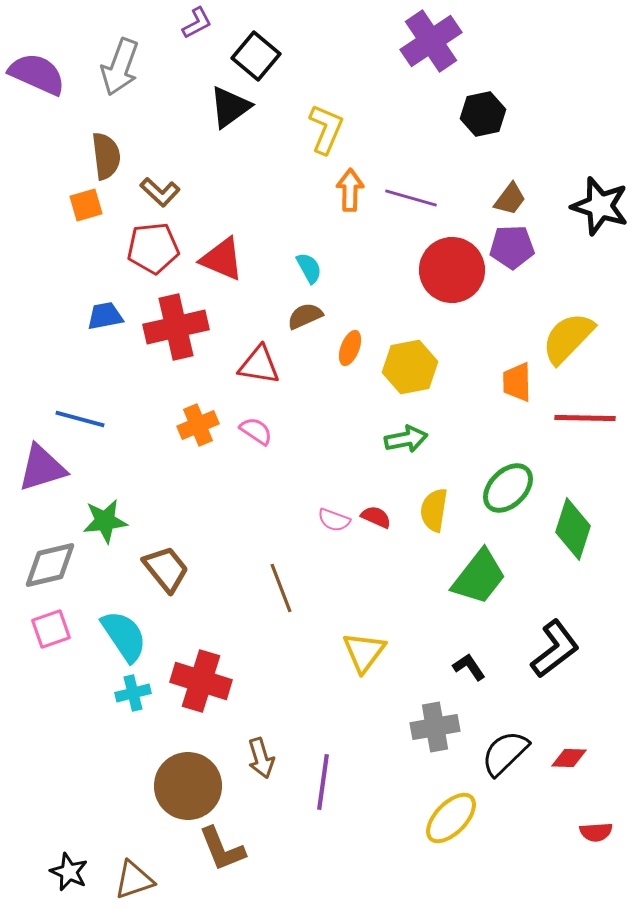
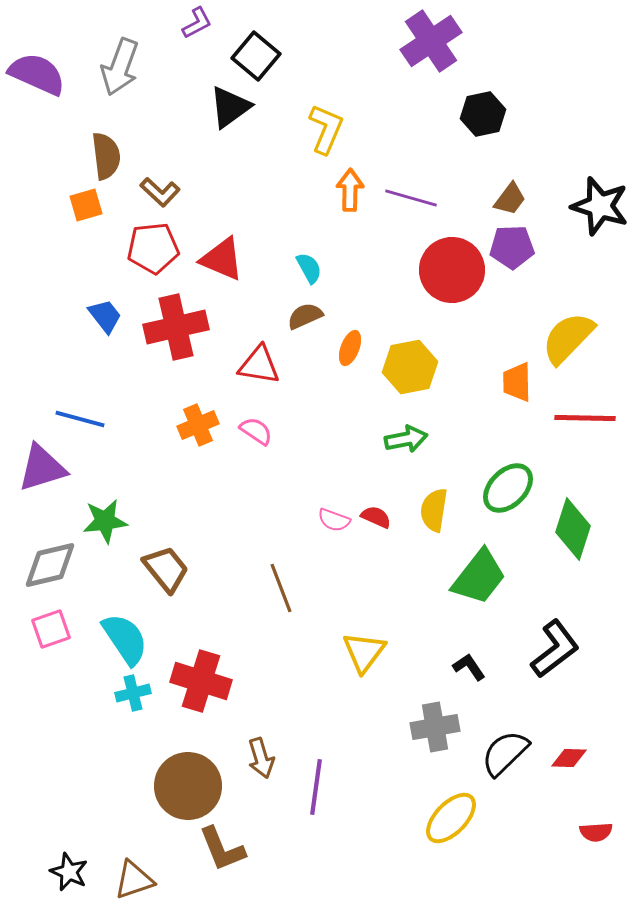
blue trapezoid at (105, 316): rotated 63 degrees clockwise
cyan semicircle at (124, 636): moved 1 px right, 3 px down
purple line at (323, 782): moved 7 px left, 5 px down
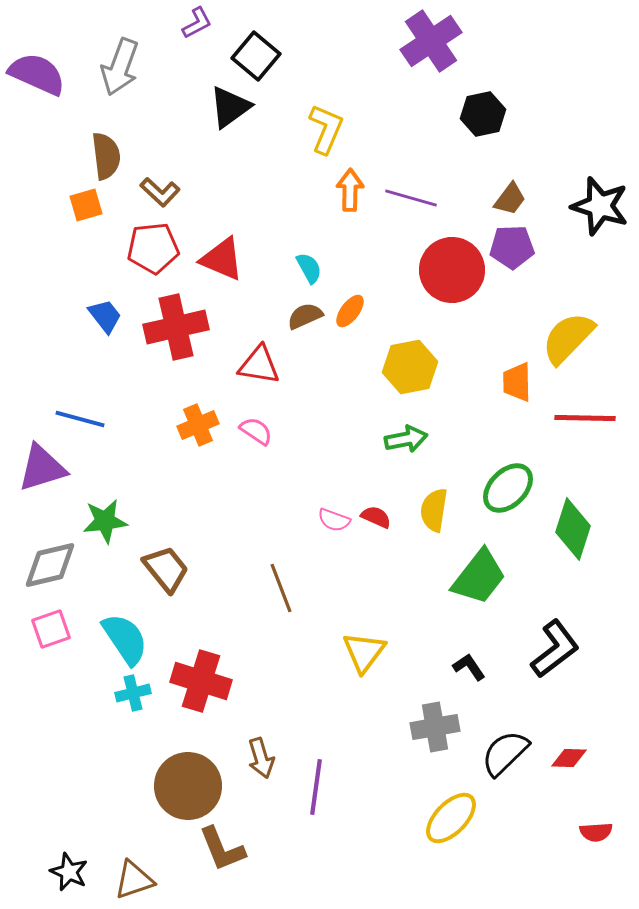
orange ellipse at (350, 348): moved 37 px up; rotated 16 degrees clockwise
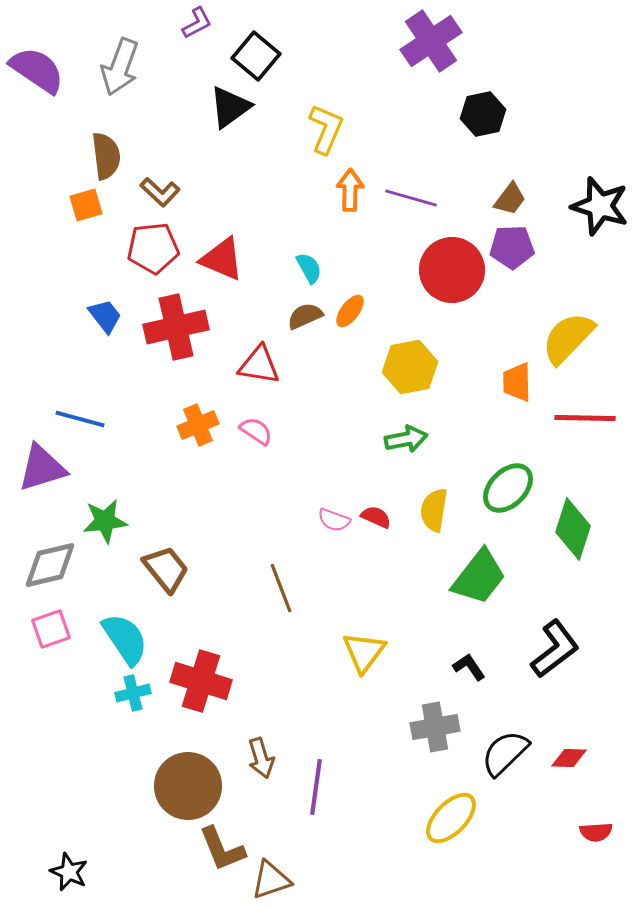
purple semicircle at (37, 74): moved 4 px up; rotated 10 degrees clockwise
brown triangle at (134, 880): moved 137 px right
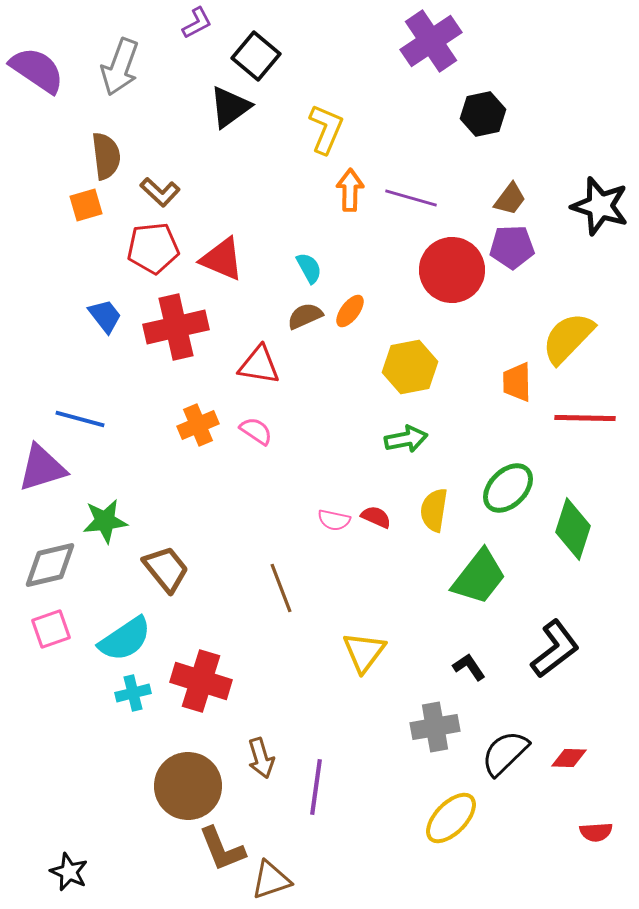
pink semicircle at (334, 520): rotated 8 degrees counterclockwise
cyan semicircle at (125, 639): rotated 90 degrees clockwise
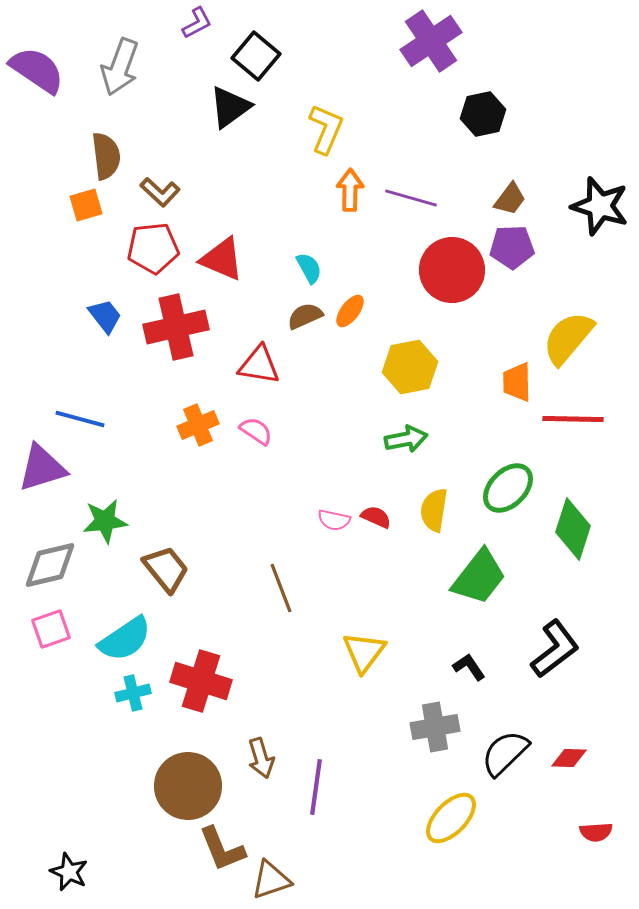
yellow semicircle at (568, 338): rotated 4 degrees counterclockwise
red line at (585, 418): moved 12 px left, 1 px down
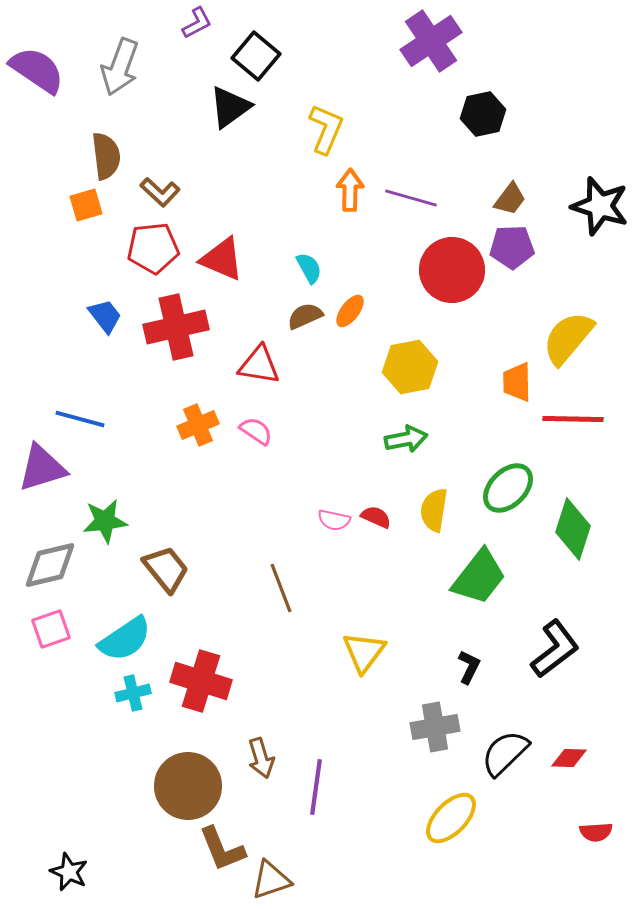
black L-shape at (469, 667): rotated 60 degrees clockwise
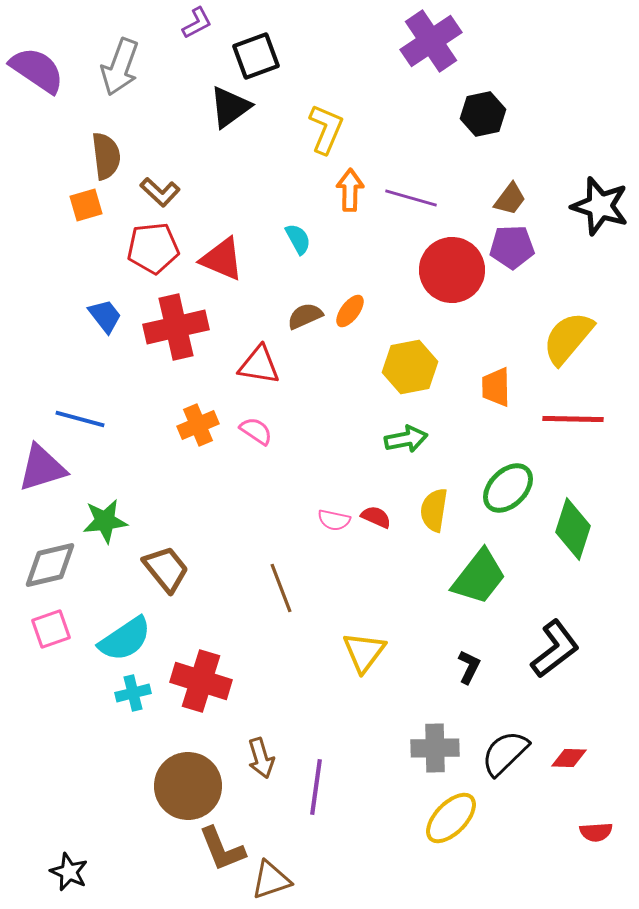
black square at (256, 56): rotated 30 degrees clockwise
cyan semicircle at (309, 268): moved 11 px left, 29 px up
orange trapezoid at (517, 382): moved 21 px left, 5 px down
gray cross at (435, 727): moved 21 px down; rotated 9 degrees clockwise
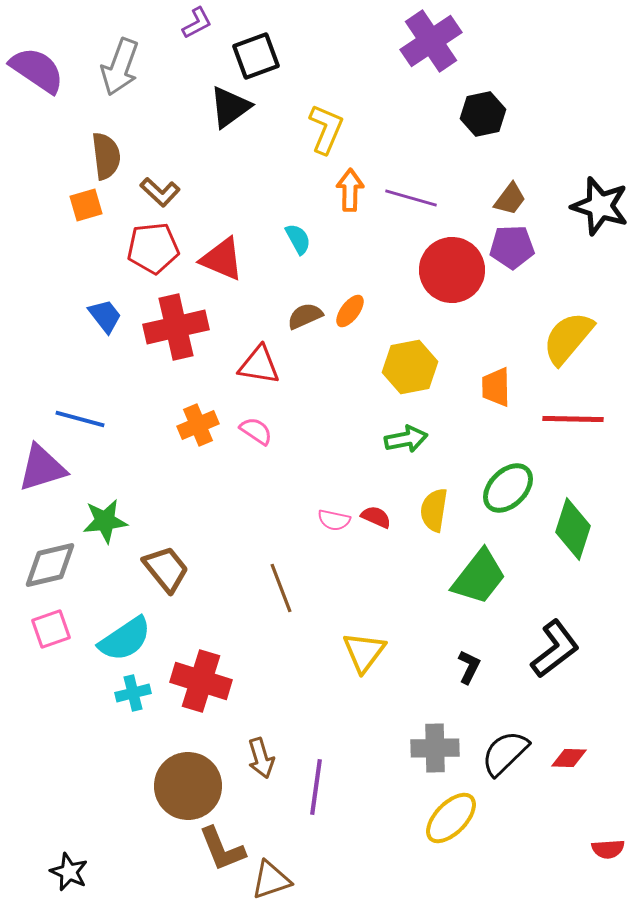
red semicircle at (596, 832): moved 12 px right, 17 px down
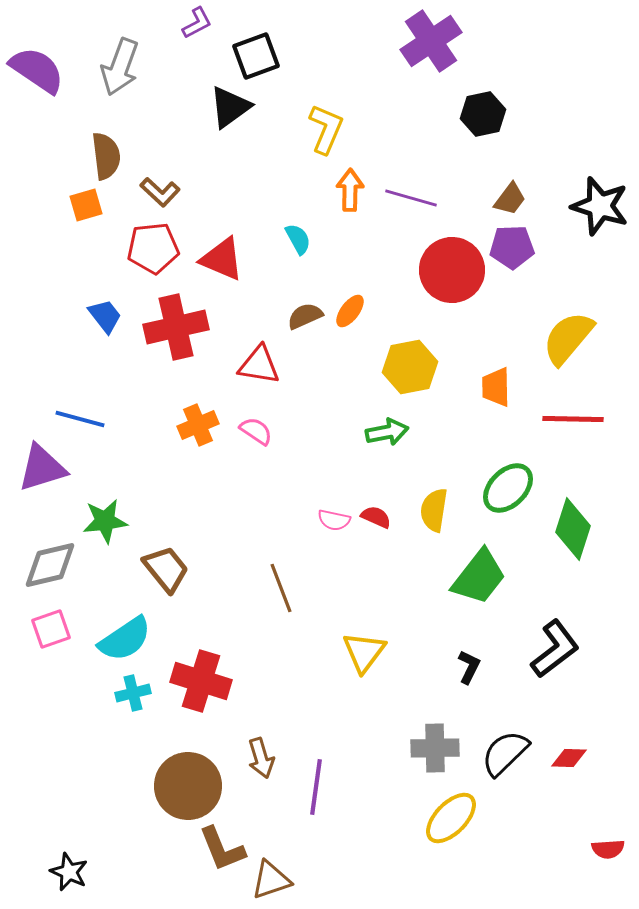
green arrow at (406, 439): moved 19 px left, 7 px up
